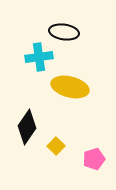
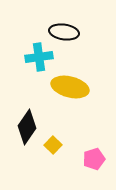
yellow square: moved 3 px left, 1 px up
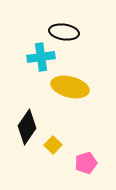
cyan cross: moved 2 px right
pink pentagon: moved 8 px left, 4 px down
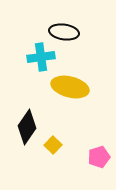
pink pentagon: moved 13 px right, 6 px up
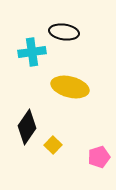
cyan cross: moved 9 px left, 5 px up
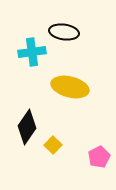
pink pentagon: rotated 10 degrees counterclockwise
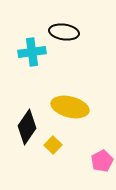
yellow ellipse: moved 20 px down
pink pentagon: moved 3 px right, 4 px down
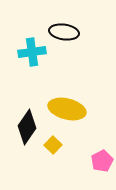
yellow ellipse: moved 3 px left, 2 px down
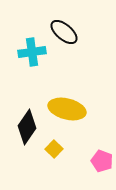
black ellipse: rotated 32 degrees clockwise
yellow square: moved 1 px right, 4 px down
pink pentagon: rotated 25 degrees counterclockwise
